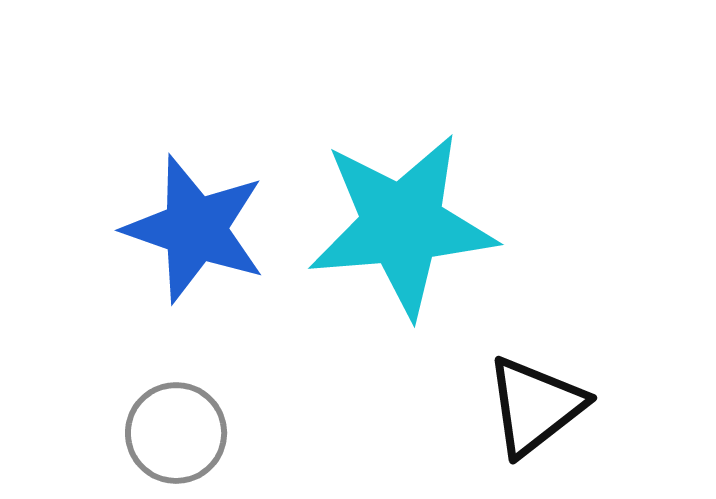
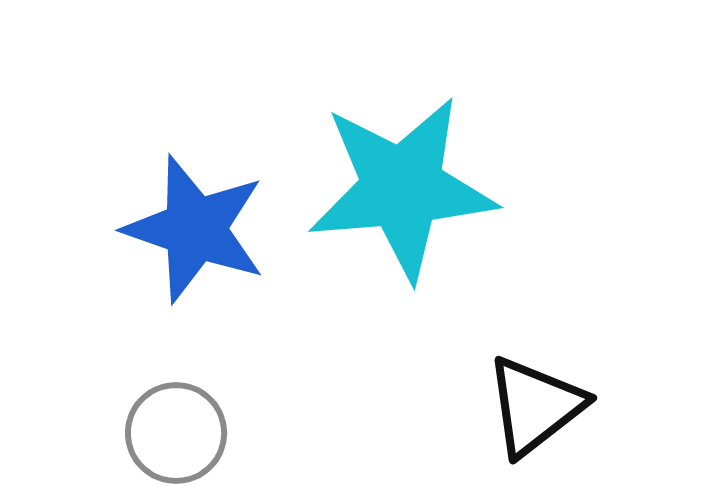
cyan star: moved 37 px up
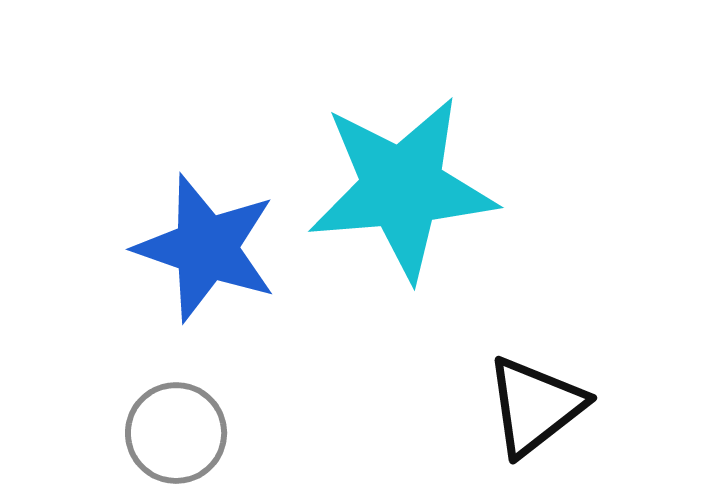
blue star: moved 11 px right, 19 px down
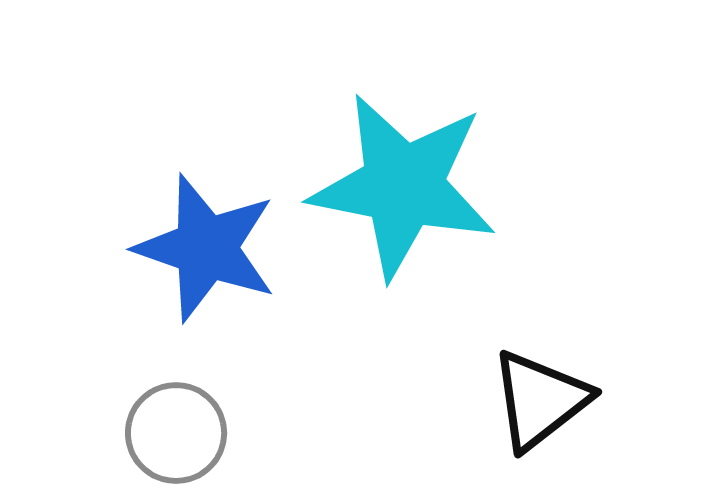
cyan star: moved 1 px right, 2 px up; rotated 16 degrees clockwise
black triangle: moved 5 px right, 6 px up
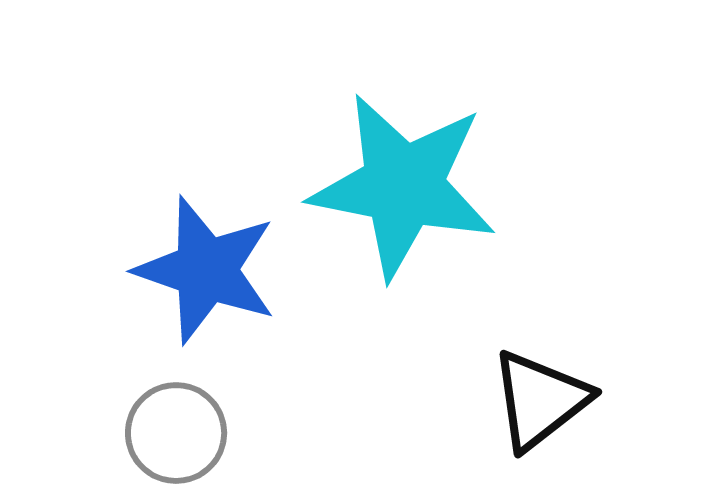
blue star: moved 22 px down
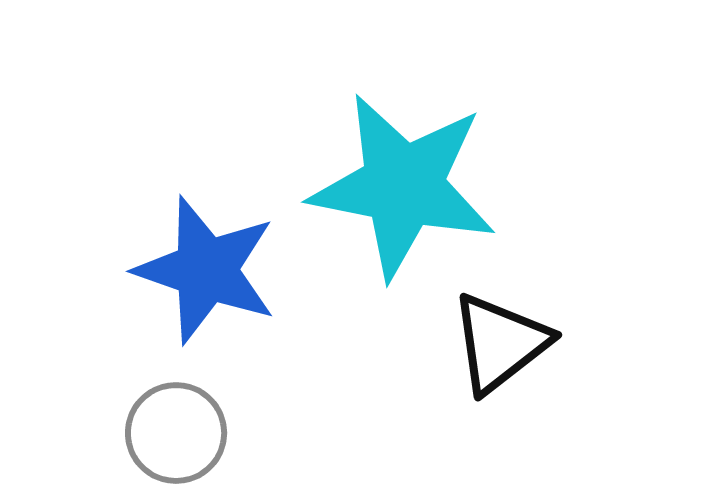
black triangle: moved 40 px left, 57 px up
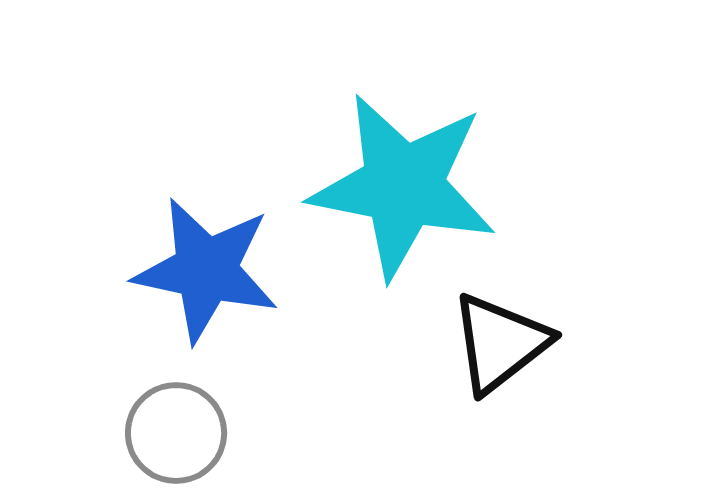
blue star: rotated 7 degrees counterclockwise
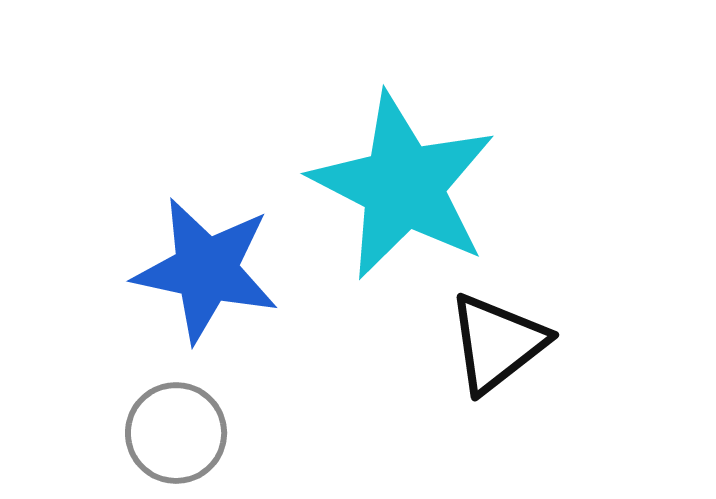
cyan star: rotated 16 degrees clockwise
black triangle: moved 3 px left
